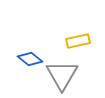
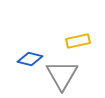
blue diamond: rotated 25 degrees counterclockwise
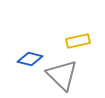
gray triangle: rotated 16 degrees counterclockwise
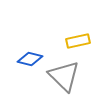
gray triangle: moved 2 px right, 1 px down
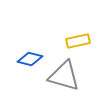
gray triangle: rotated 28 degrees counterclockwise
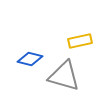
yellow rectangle: moved 2 px right
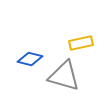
yellow rectangle: moved 1 px right, 2 px down
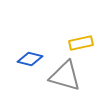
gray triangle: moved 1 px right
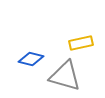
blue diamond: moved 1 px right
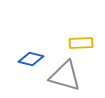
yellow rectangle: rotated 10 degrees clockwise
